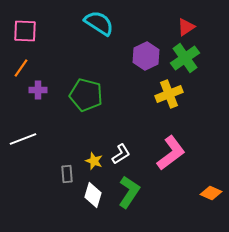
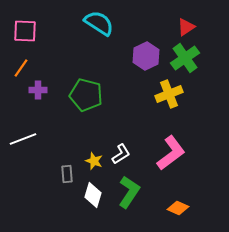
orange diamond: moved 33 px left, 15 px down
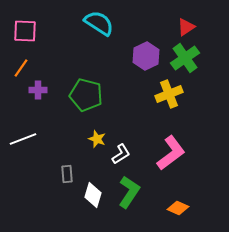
yellow star: moved 3 px right, 22 px up
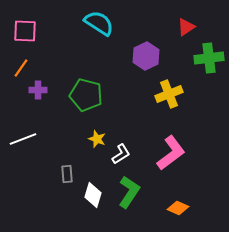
green cross: moved 24 px right; rotated 28 degrees clockwise
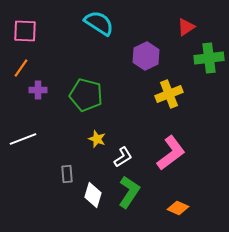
white L-shape: moved 2 px right, 3 px down
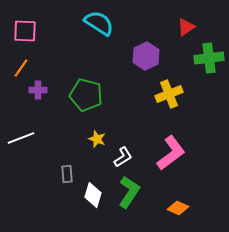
white line: moved 2 px left, 1 px up
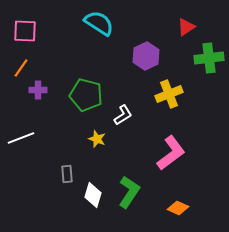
white L-shape: moved 42 px up
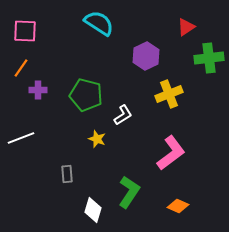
white diamond: moved 15 px down
orange diamond: moved 2 px up
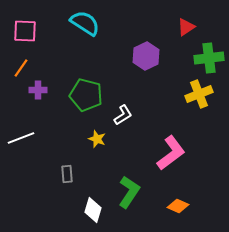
cyan semicircle: moved 14 px left
yellow cross: moved 30 px right
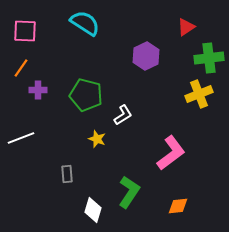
orange diamond: rotated 30 degrees counterclockwise
